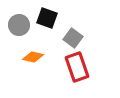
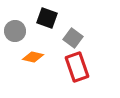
gray circle: moved 4 px left, 6 px down
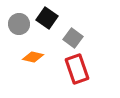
black square: rotated 15 degrees clockwise
gray circle: moved 4 px right, 7 px up
red rectangle: moved 2 px down
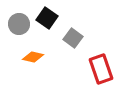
red rectangle: moved 24 px right
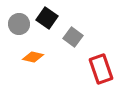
gray square: moved 1 px up
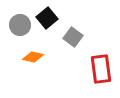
black square: rotated 15 degrees clockwise
gray circle: moved 1 px right, 1 px down
red rectangle: rotated 12 degrees clockwise
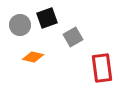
black square: rotated 20 degrees clockwise
gray square: rotated 24 degrees clockwise
red rectangle: moved 1 px right, 1 px up
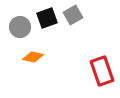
gray circle: moved 2 px down
gray square: moved 22 px up
red rectangle: moved 3 px down; rotated 12 degrees counterclockwise
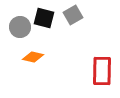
black square: moved 3 px left; rotated 35 degrees clockwise
red rectangle: rotated 20 degrees clockwise
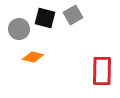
black square: moved 1 px right
gray circle: moved 1 px left, 2 px down
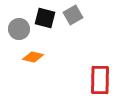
red rectangle: moved 2 px left, 9 px down
